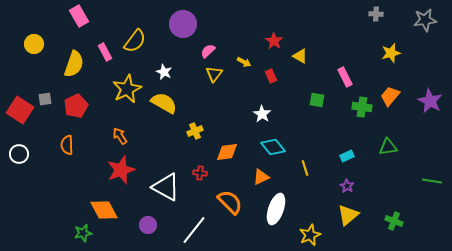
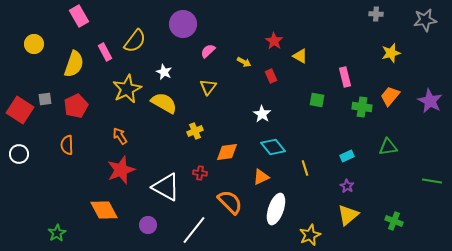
yellow triangle at (214, 74): moved 6 px left, 13 px down
pink rectangle at (345, 77): rotated 12 degrees clockwise
green star at (83, 233): moved 26 px left; rotated 18 degrees counterclockwise
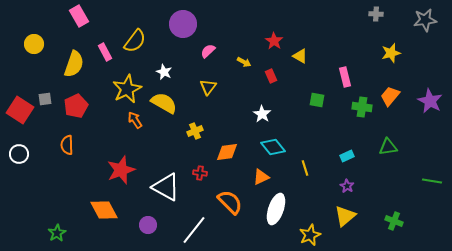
orange arrow at (120, 136): moved 15 px right, 16 px up
yellow triangle at (348, 215): moved 3 px left, 1 px down
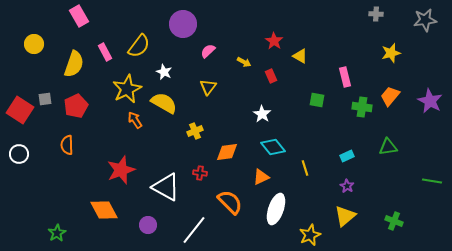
yellow semicircle at (135, 41): moved 4 px right, 5 px down
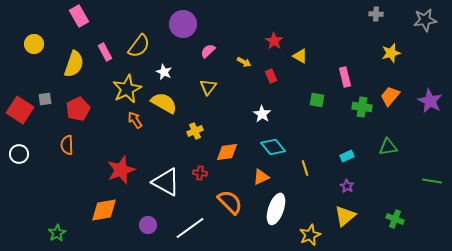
red pentagon at (76, 106): moved 2 px right, 3 px down
white triangle at (166, 187): moved 5 px up
orange diamond at (104, 210): rotated 72 degrees counterclockwise
green cross at (394, 221): moved 1 px right, 2 px up
white line at (194, 230): moved 4 px left, 2 px up; rotated 16 degrees clockwise
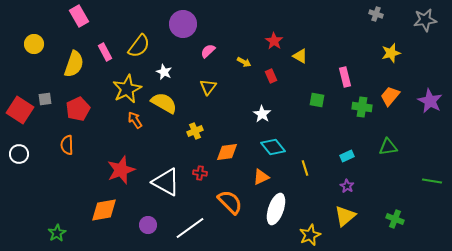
gray cross at (376, 14): rotated 16 degrees clockwise
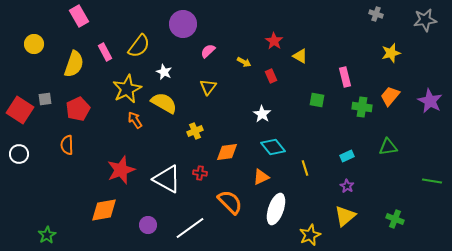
white triangle at (166, 182): moved 1 px right, 3 px up
green star at (57, 233): moved 10 px left, 2 px down
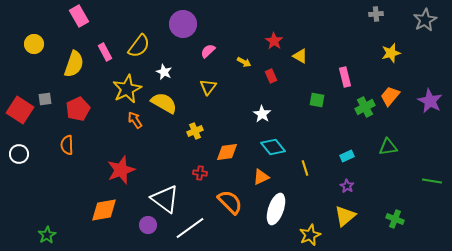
gray cross at (376, 14): rotated 24 degrees counterclockwise
gray star at (425, 20): rotated 20 degrees counterclockwise
green cross at (362, 107): moved 3 px right; rotated 36 degrees counterclockwise
white triangle at (167, 179): moved 2 px left, 20 px down; rotated 8 degrees clockwise
